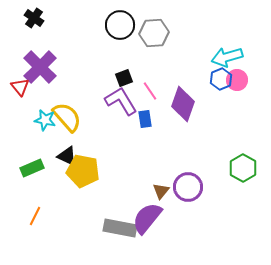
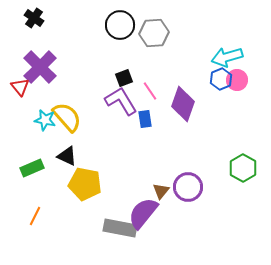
yellow pentagon: moved 2 px right, 13 px down
purple semicircle: moved 4 px left, 5 px up
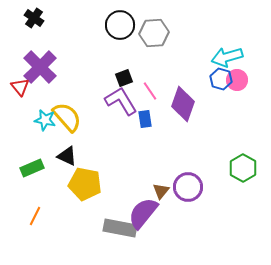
blue hexagon: rotated 20 degrees counterclockwise
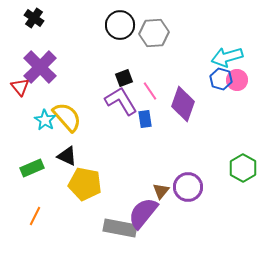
cyan star: rotated 20 degrees clockwise
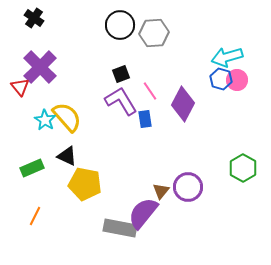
black square: moved 3 px left, 4 px up
purple diamond: rotated 8 degrees clockwise
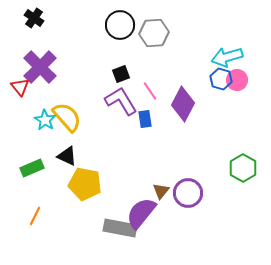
purple circle: moved 6 px down
purple semicircle: moved 2 px left
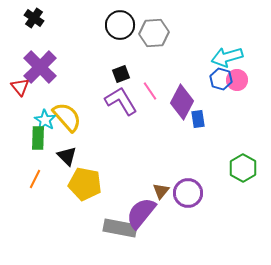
purple diamond: moved 1 px left, 2 px up
blue rectangle: moved 53 px right
black triangle: rotated 20 degrees clockwise
green rectangle: moved 6 px right, 30 px up; rotated 65 degrees counterclockwise
orange line: moved 37 px up
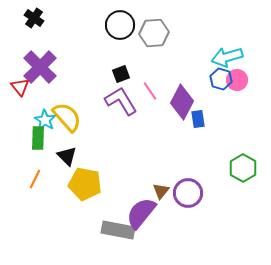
gray rectangle: moved 2 px left, 2 px down
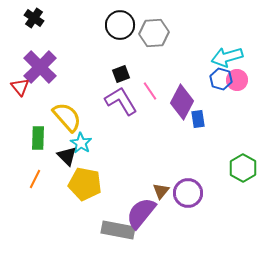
cyan star: moved 36 px right, 23 px down
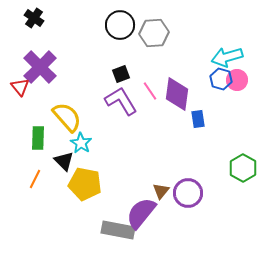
purple diamond: moved 5 px left, 8 px up; rotated 20 degrees counterclockwise
black triangle: moved 3 px left, 5 px down
